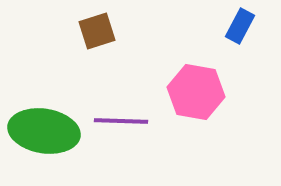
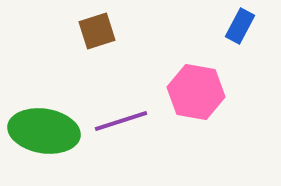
purple line: rotated 20 degrees counterclockwise
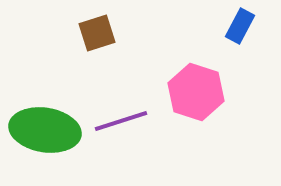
brown square: moved 2 px down
pink hexagon: rotated 8 degrees clockwise
green ellipse: moved 1 px right, 1 px up
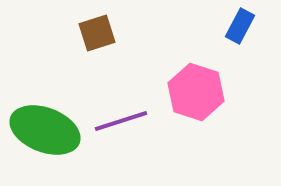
green ellipse: rotated 12 degrees clockwise
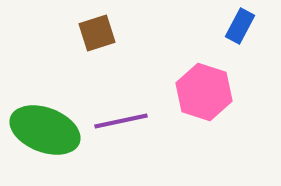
pink hexagon: moved 8 px right
purple line: rotated 6 degrees clockwise
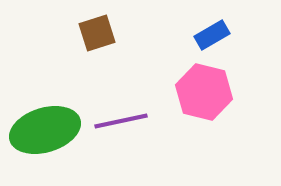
blue rectangle: moved 28 px left, 9 px down; rotated 32 degrees clockwise
pink hexagon: rotated 4 degrees counterclockwise
green ellipse: rotated 38 degrees counterclockwise
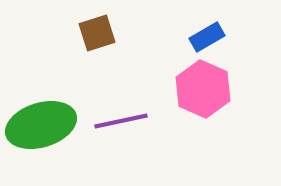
blue rectangle: moved 5 px left, 2 px down
pink hexagon: moved 1 px left, 3 px up; rotated 10 degrees clockwise
green ellipse: moved 4 px left, 5 px up
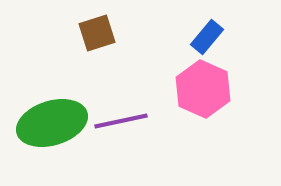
blue rectangle: rotated 20 degrees counterclockwise
green ellipse: moved 11 px right, 2 px up
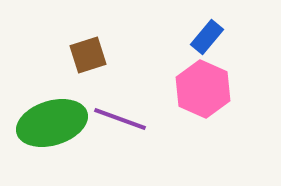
brown square: moved 9 px left, 22 px down
purple line: moved 1 px left, 2 px up; rotated 32 degrees clockwise
